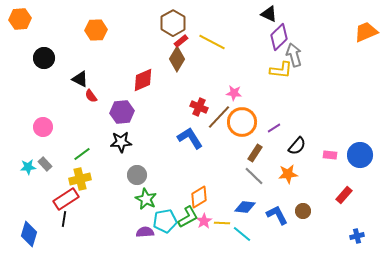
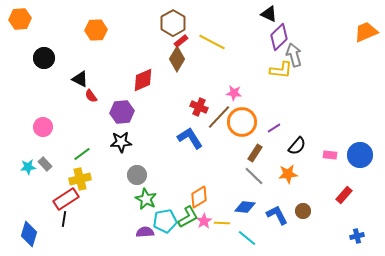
cyan line at (242, 234): moved 5 px right, 4 px down
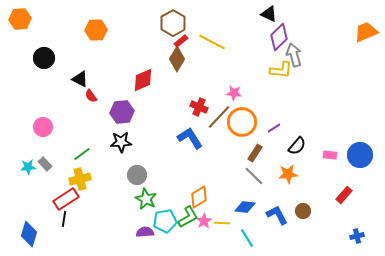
cyan line at (247, 238): rotated 18 degrees clockwise
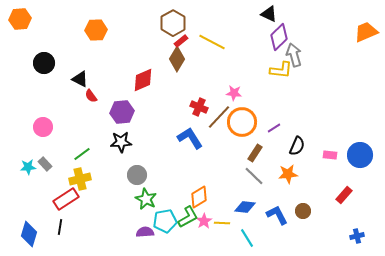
black circle at (44, 58): moved 5 px down
black semicircle at (297, 146): rotated 18 degrees counterclockwise
black line at (64, 219): moved 4 px left, 8 px down
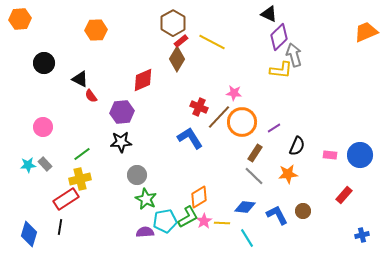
cyan star at (28, 167): moved 2 px up
blue cross at (357, 236): moved 5 px right, 1 px up
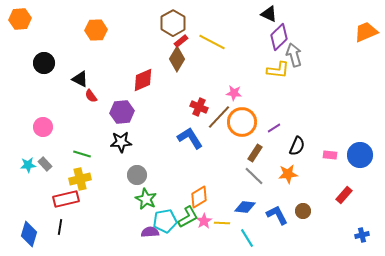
yellow L-shape at (281, 70): moved 3 px left
green line at (82, 154): rotated 54 degrees clockwise
red rectangle at (66, 199): rotated 20 degrees clockwise
purple semicircle at (145, 232): moved 5 px right
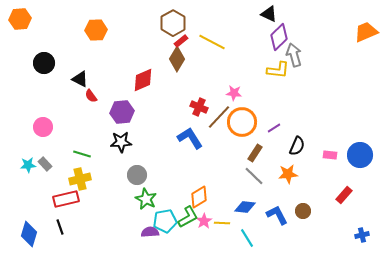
black line at (60, 227): rotated 28 degrees counterclockwise
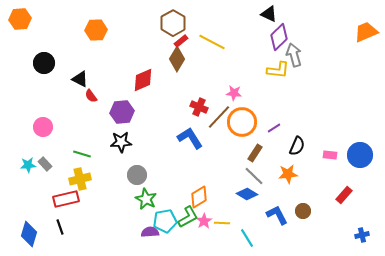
blue diamond at (245, 207): moved 2 px right, 13 px up; rotated 25 degrees clockwise
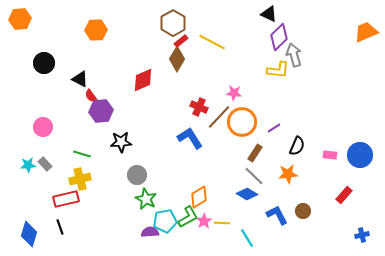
purple hexagon at (122, 112): moved 21 px left, 1 px up
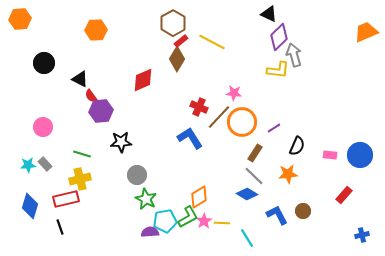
blue diamond at (29, 234): moved 1 px right, 28 px up
